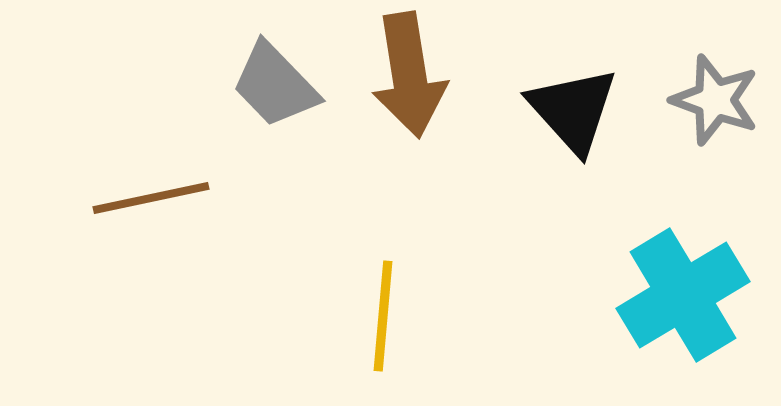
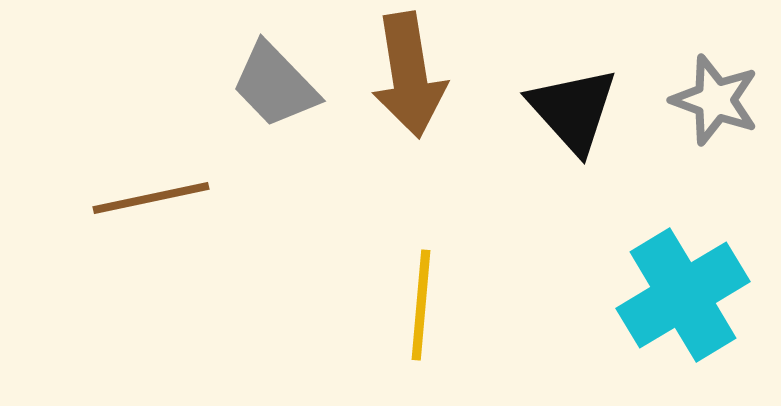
yellow line: moved 38 px right, 11 px up
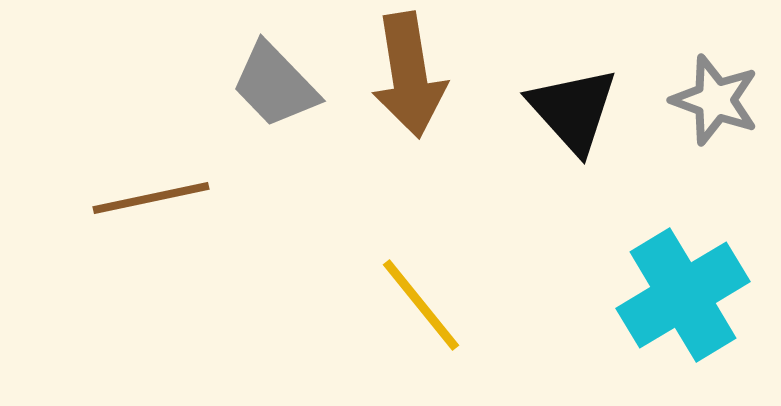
yellow line: rotated 44 degrees counterclockwise
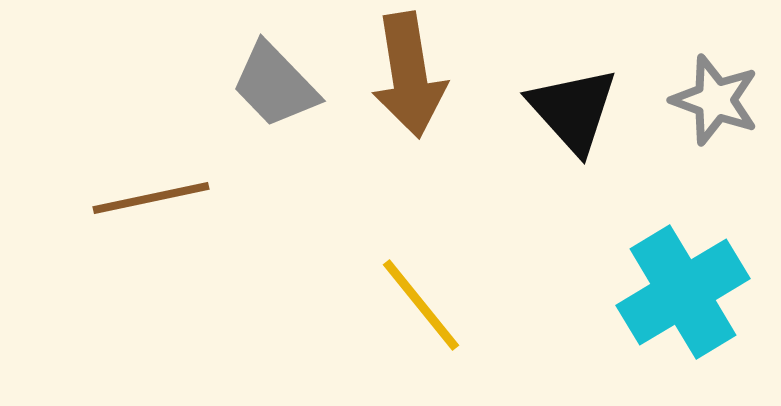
cyan cross: moved 3 px up
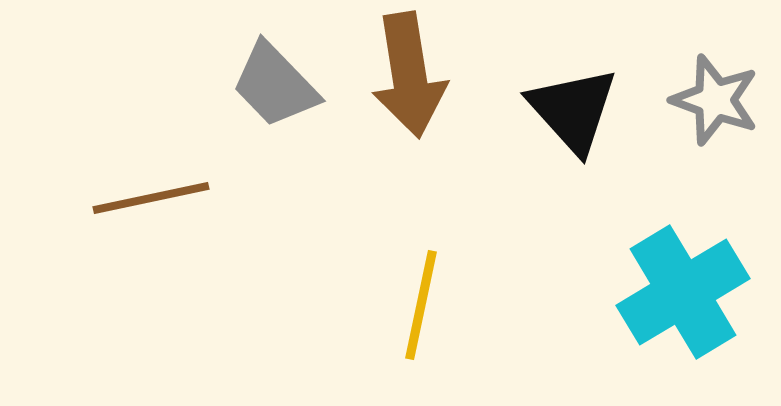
yellow line: rotated 51 degrees clockwise
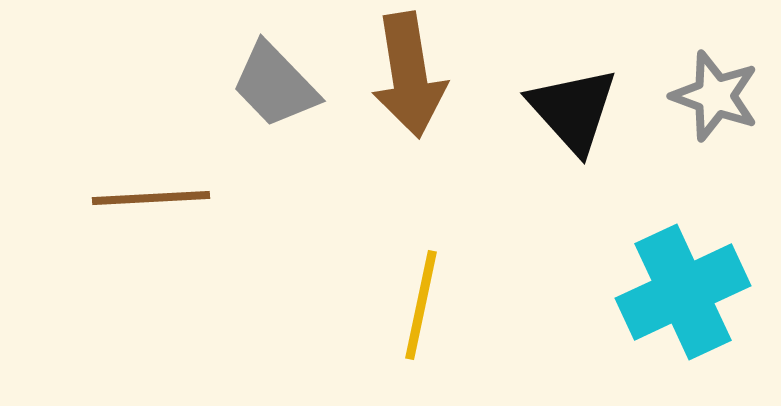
gray star: moved 4 px up
brown line: rotated 9 degrees clockwise
cyan cross: rotated 6 degrees clockwise
